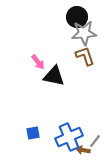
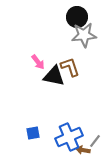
gray star: moved 2 px down
brown L-shape: moved 15 px left, 11 px down
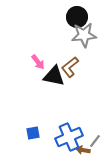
brown L-shape: rotated 110 degrees counterclockwise
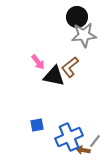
blue square: moved 4 px right, 8 px up
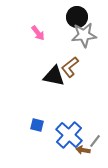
pink arrow: moved 29 px up
blue square: rotated 24 degrees clockwise
blue cross: moved 2 px up; rotated 24 degrees counterclockwise
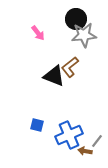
black circle: moved 1 px left, 2 px down
black triangle: rotated 10 degrees clockwise
blue cross: rotated 24 degrees clockwise
gray line: moved 2 px right
brown arrow: moved 2 px right, 1 px down
